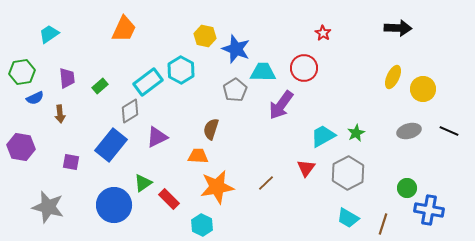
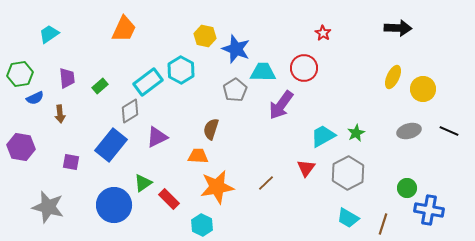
green hexagon at (22, 72): moved 2 px left, 2 px down
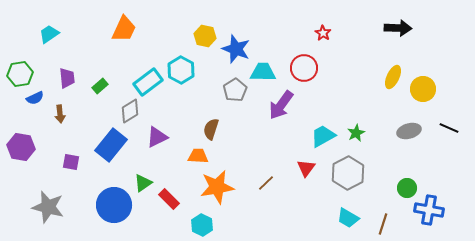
black line at (449, 131): moved 3 px up
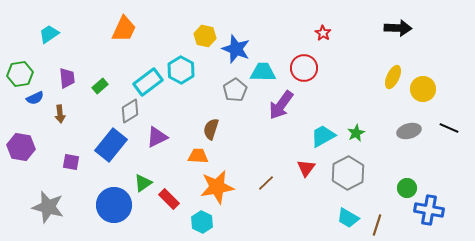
brown line at (383, 224): moved 6 px left, 1 px down
cyan hexagon at (202, 225): moved 3 px up
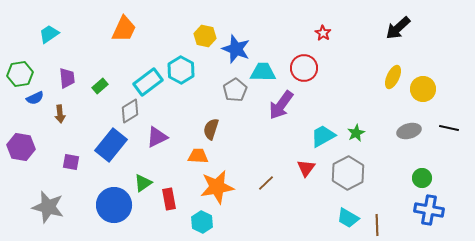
black arrow at (398, 28): rotated 136 degrees clockwise
black line at (449, 128): rotated 12 degrees counterclockwise
green circle at (407, 188): moved 15 px right, 10 px up
red rectangle at (169, 199): rotated 35 degrees clockwise
brown line at (377, 225): rotated 20 degrees counterclockwise
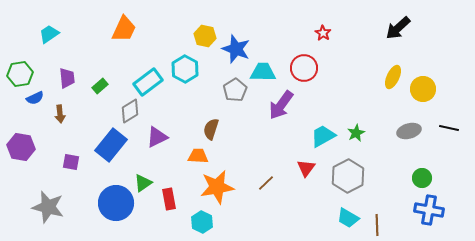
cyan hexagon at (181, 70): moved 4 px right, 1 px up
gray hexagon at (348, 173): moved 3 px down
blue circle at (114, 205): moved 2 px right, 2 px up
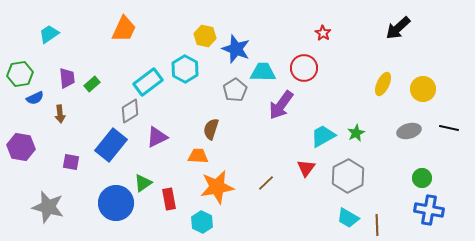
yellow ellipse at (393, 77): moved 10 px left, 7 px down
green rectangle at (100, 86): moved 8 px left, 2 px up
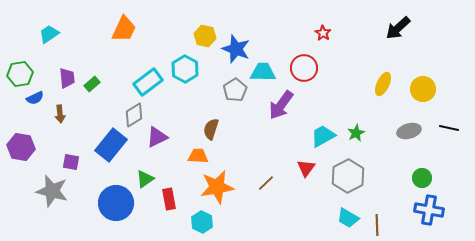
gray diamond at (130, 111): moved 4 px right, 4 px down
green triangle at (143, 183): moved 2 px right, 4 px up
gray star at (48, 207): moved 4 px right, 16 px up
